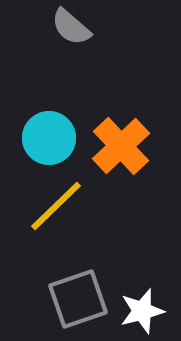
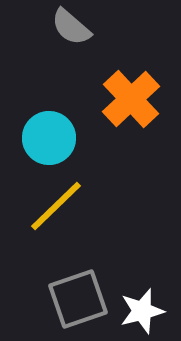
orange cross: moved 10 px right, 47 px up
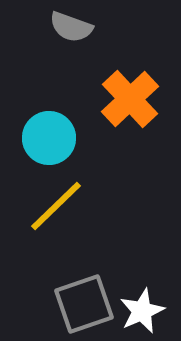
gray semicircle: rotated 21 degrees counterclockwise
orange cross: moved 1 px left
gray square: moved 6 px right, 5 px down
white star: rotated 9 degrees counterclockwise
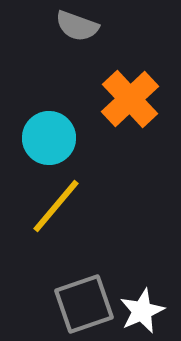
gray semicircle: moved 6 px right, 1 px up
yellow line: rotated 6 degrees counterclockwise
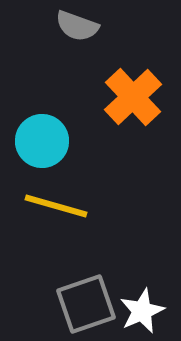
orange cross: moved 3 px right, 2 px up
cyan circle: moved 7 px left, 3 px down
yellow line: rotated 66 degrees clockwise
gray square: moved 2 px right
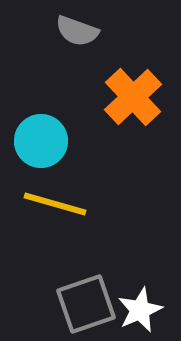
gray semicircle: moved 5 px down
cyan circle: moved 1 px left
yellow line: moved 1 px left, 2 px up
white star: moved 2 px left, 1 px up
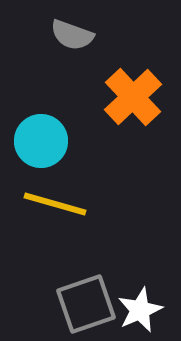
gray semicircle: moved 5 px left, 4 px down
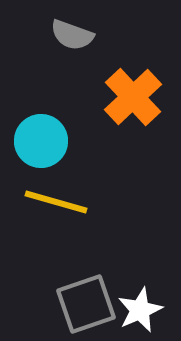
yellow line: moved 1 px right, 2 px up
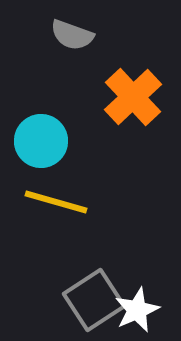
gray square: moved 8 px right, 4 px up; rotated 14 degrees counterclockwise
white star: moved 3 px left
